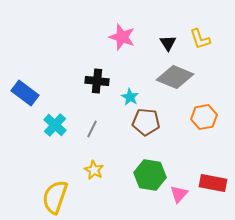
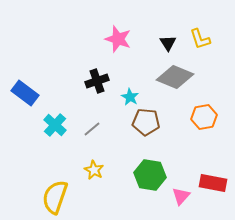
pink star: moved 4 px left, 2 px down
black cross: rotated 25 degrees counterclockwise
gray line: rotated 24 degrees clockwise
pink triangle: moved 2 px right, 2 px down
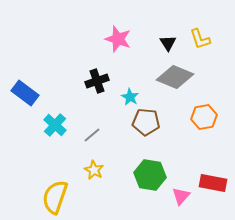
gray line: moved 6 px down
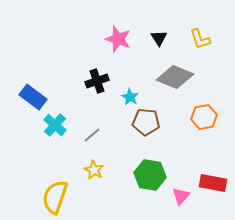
black triangle: moved 9 px left, 5 px up
blue rectangle: moved 8 px right, 4 px down
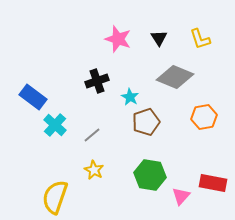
brown pentagon: rotated 24 degrees counterclockwise
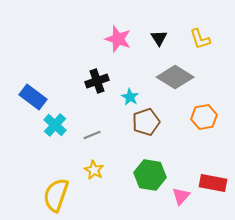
gray diamond: rotated 9 degrees clockwise
gray line: rotated 18 degrees clockwise
yellow semicircle: moved 1 px right, 2 px up
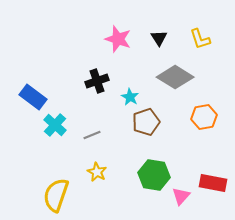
yellow star: moved 3 px right, 2 px down
green hexagon: moved 4 px right
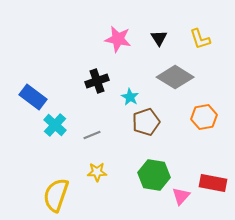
pink star: rotated 8 degrees counterclockwise
yellow star: rotated 30 degrees counterclockwise
